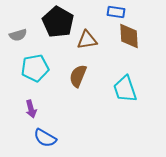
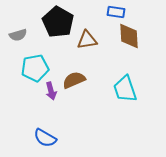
brown semicircle: moved 4 px left, 4 px down; rotated 45 degrees clockwise
purple arrow: moved 20 px right, 18 px up
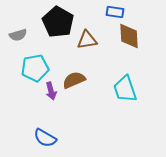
blue rectangle: moved 1 px left
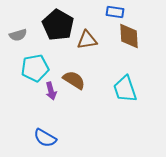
black pentagon: moved 3 px down
brown semicircle: rotated 55 degrees clockwise
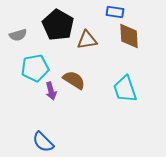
blue semicircle: moved 2 px left, 4 px down; rotated 15 degrees clockwise
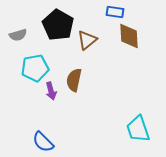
brown triangle: rotated 30 degrees counterclockwise
brown semicircle: rotated 110 degrees counterclockwise
cyan trapezoid: moved 13 px right, 40 px down
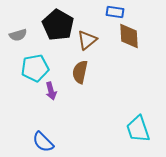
brown semicircle: moved 6 px right, 8 px up
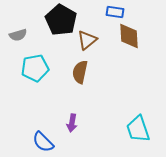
black pentagon: moved 3 px right, 5 px up
purple arrow: moved 21 px right, 32 px down; rotated 24 degrees clockwise
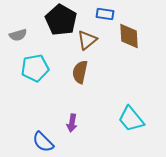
blue rectangle: moved 10 px left, 2 px down
cyan trapezoid: moved 7 px left, 10 px up; rotated 20 degrees counterclockwise
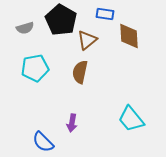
gray semicircle: moved 7 px right, 7 px up
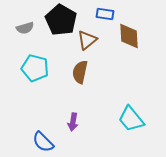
cyan pentagon: rotated 24 degrees clockwise
purple arrow: moved 1 px right, 1 px up
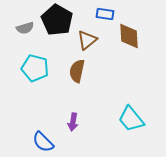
black pentagon: moved 4 px left
brown semicircle: moved 3 px left, 1 px up
